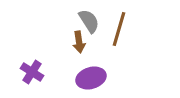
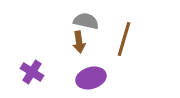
gray semicircle: moved 3 px left; rotated 45 degrees counterclockwise
brown line: moved 5 px right, 10 px down
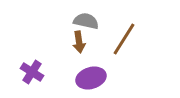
brown line: rotated 16 degrees clockwise
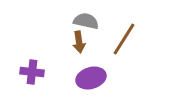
purple cross: rotated 25 degrees counterclockwise
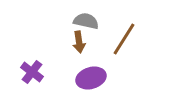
purple cross: rotated 30 degrees clockwise
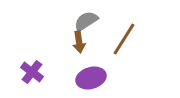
gray semicircle: rotated 45 degrees counterclockwise
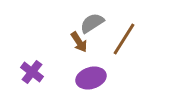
gray semicircle: moved 6 px right, 2 px down
brown arrow: rotated 25 degrees counterclockwise
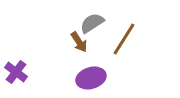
purple cross: moved 16 px left
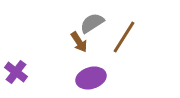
brown line: moved 2 px up
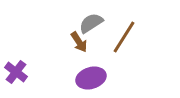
gray semicircle: moved 1 px left
